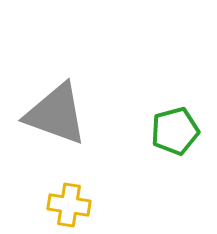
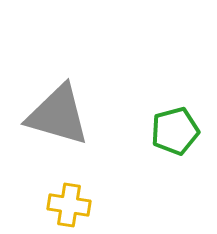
gray triangle: moved 2 px right, 1 px down; rotated 4 degrees counterclockwise
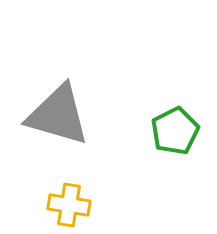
green pentagon: rotated 12 degrees counterclockwise
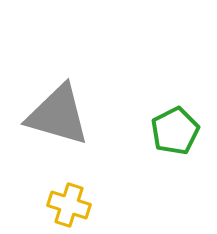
yellow cross: rotated 9 degrees clockwise
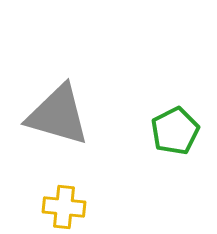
yellow cross: moved 5 px left, 2 px down; rotated 12 degrees counterclockwise
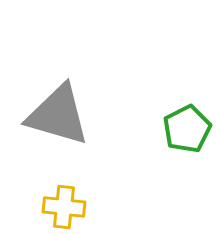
green pentagon: moved 12 px right, 2 px up
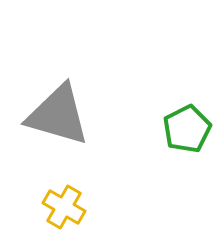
yellow cross: rotated 24 degrees clockwise
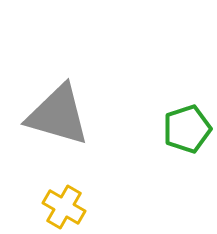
green pentagon: rotated 9 degrees clockwise
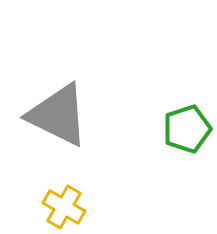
gray triangle: rotated 10 degrees clockwise
